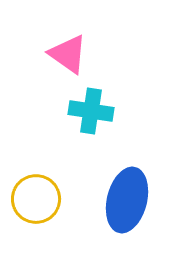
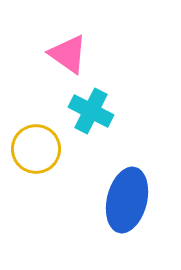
cyan cross: rotated 18 degrees clockwise
yellow circle: moved 50 px up
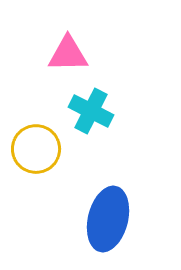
pink triangle: rotated 36 degrees counterclockwise
blue ellipse: moved 19 px left, 19 px down
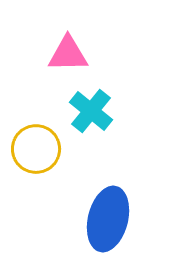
cyan cross: rotated 12 degrees clockwise
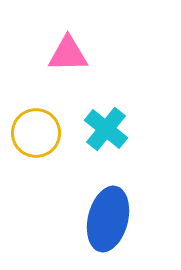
cyan cross: moved 15 px right, 18 px down
yellow circle: moved 16 px up
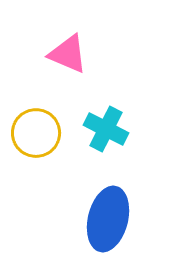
pink triangle: rotated 24 degrees clockwise
cyan cross: rotated 12 degrees counterclockwise
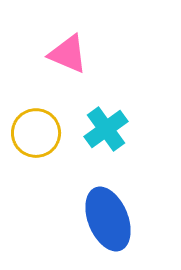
cyan cross: rotated 27 degrees clockwise
blue ellipse: rotated 36 degrees counterclockwise
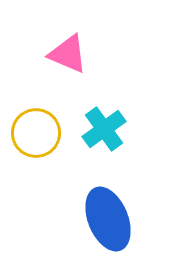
cyan cross: moved 2 px left
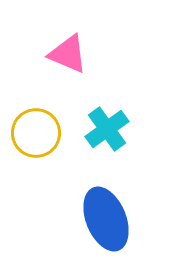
cyan cross: moved 3 px right
blue ellipse: moved 2 px left
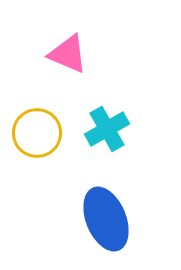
cyan cross: rotated 6 degrees clockwise
yellow circle: moved 1 px right
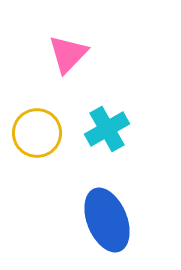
pink triangle: rotated 51 degrees clockwise
blue ellipse: moved 1 px right, 1 px down
